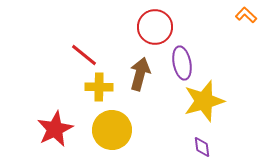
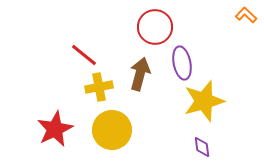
yellow cross: rotated 12 degrees counterclockwise
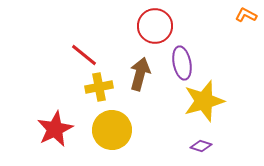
orange L-shape: rotated 15 degrees counterclockwise
red circle: moved 1 px up
purple diamond: moved 1 px left, 1 px up; rotated 65 degrees counterclockwise
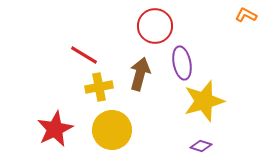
red line: rotated 8 degrees counterclockwise
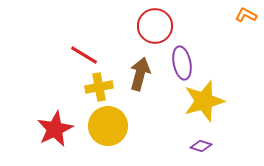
yellow circle: moved 4 px left, 4 px up
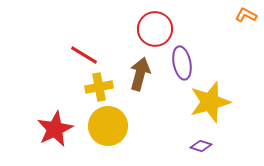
red circle: moved 3 px down
yellow star: moved 6 px right, 1 px down
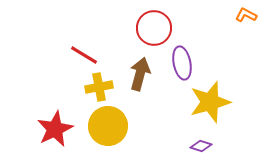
red circle: moved 1 px left, 1 px up
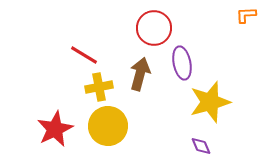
orange L-shape: rotated 30 degrees counterclockwise
purple diamond: rotated 50 degrees clockwise
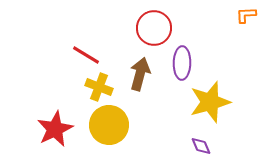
red line: moved 2 px right
purple ellipse: rotated 12 degrees clockwise
yellow cross: rotated 32 degrees clockwise
yellow circle: moved 1 px right, 1 px up
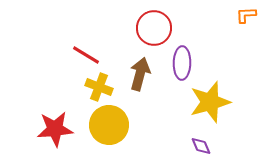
red star: rotated 21 degrees clockwise
